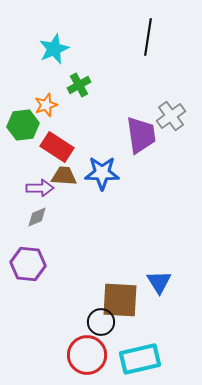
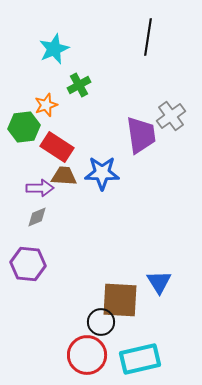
green hexagon: moved 1 px right, 2 px down
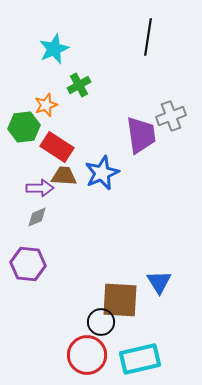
gray cross: rotated 16 degrees clockwise
blue star: rotated 24 degrees counterclockwise
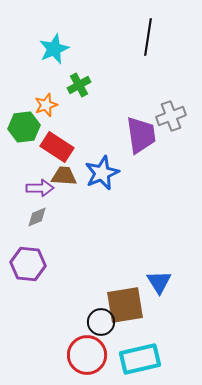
brown square: moved 5 px right, 5 px down; rotated 12 degrees counterclockwise
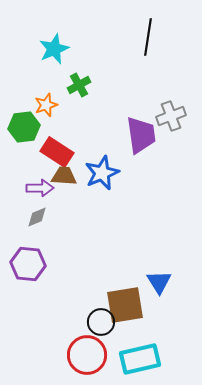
red rectangle: moved 5 px down
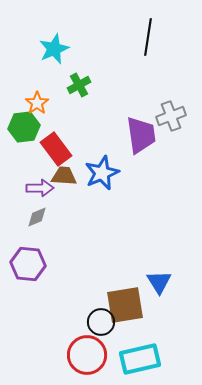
orange star: moved 9 px left, 2 px up; rotated 15 degrees counterclockwise
red rectangle: moved 1 px left, 3 px up; rotated 20 degrees clockwise
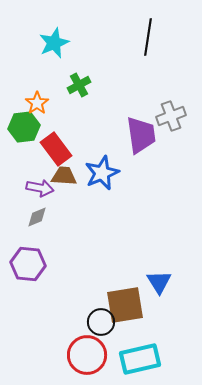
cyan star: moved 6 px up
purple arrow: rotated 12 degrees clockwise
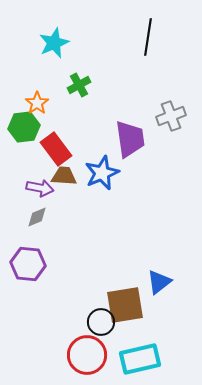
purple trapezoid: moved 11 px left, 4 px down
blue triangle: rotated 24 degrees clockwise
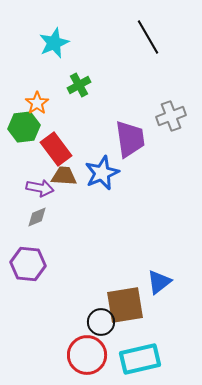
black line: rotated 39 degrees counterclockwise
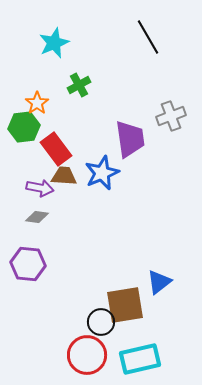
gray diamond: rotated 30 degrees clockwise
